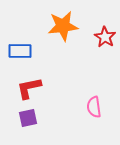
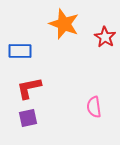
orange star: moved 1 px right, 2 px up; rotated 28 degrees clockwise
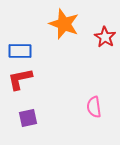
red L-shape: moved 9 px left, 9 px up
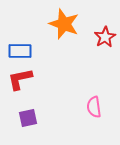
red star: rotated 10 degrees clockwise
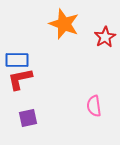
blue rectangle: moved 3 px left, 9 px down
pink semicircle: moved 1 px up
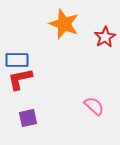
pink semicircle: rotated 140 degrees clockwise
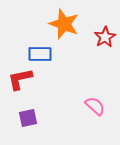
blue rectangle: moved 23 px right, 6 px up
pink semicircle: moved 1 px right
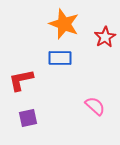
blue rectangle: moved 20 px right, 4 px down
red L-shape: moved 1 px right, 1 px down
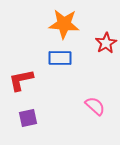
orange star: rotated 16 degrees counterclockwise
red star: moved 1 px right, 6 px down
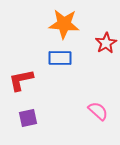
pink semicircle: moved 3 px right, 5 px down
